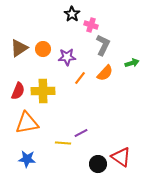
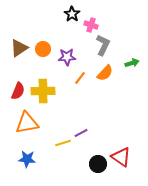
yellow line: rotated 21 degrees counterclockwise
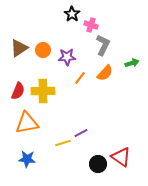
orange circle: moved 1 px down
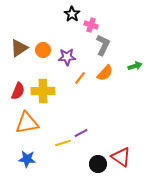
green arrow: moved 3 px right, 3 px down
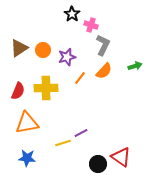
purple star: rotated 12 degrees counterclockwise
orange semicircle: moved 1 px left, 2 px up
yellow cross: moved 3 px right, 3 px up
blue star: moved 1 px up
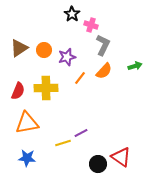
orange circle: moved 1 px right
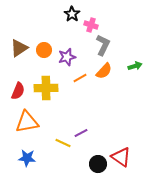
orange line: rotated 24 degrees clockwise
orange triangle: moved 1 px up
yellow line: rotated 42 degrees clockwise
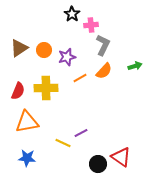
pink cross: rotated 24 degrees counterclockwise
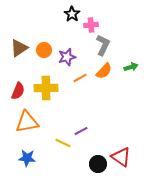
green arrow: moved 4 px left, 1 px down
purple line: moved 2 px up
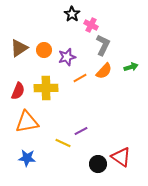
pink cross: rotated 32 degrees clockwise
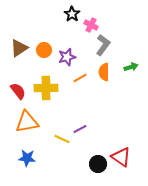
gray L-shape: rotated 10 degrees clockwise
orange semicircle: moved 1 px down; rotated 138 degrees clockwise
red semicircle: rotated 60 degrees counterclockwise
purple line: moved 1 px left, 2 px up
yellow line: moved 1 px left, 4 px up
